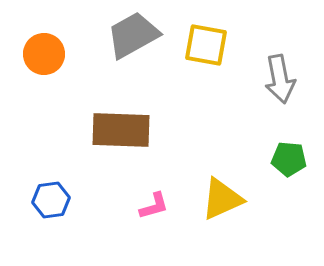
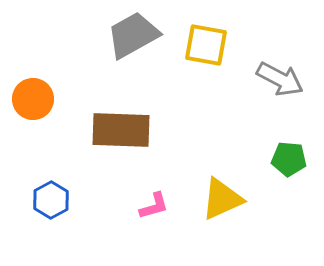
orange circle: moved 11 px left, 45 px down
gray arrow: rotated 51 degrees counterclockwise
blue hexagon: rotated 21 degrees counterclockwise
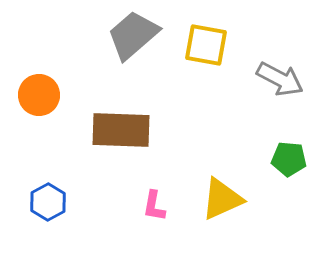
gray trapezoid: rotated 12 degrees counterclockwise
orange circle: moved 6 px right, 4 px up
blue hexagon: moved 3 px left, 2 px down
pink L-shape: rotated 116 degrees clockwise
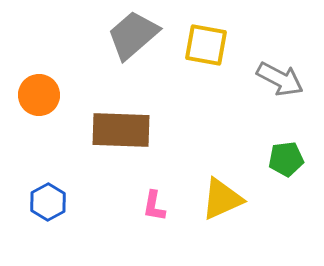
green pentagon: moved 3 px left; rotated 12 degrees counterclockwise
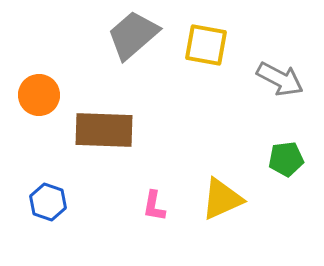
brown rectangle: moved 17 px left
blue hexagon: rotated 12 degrees counterclockwise
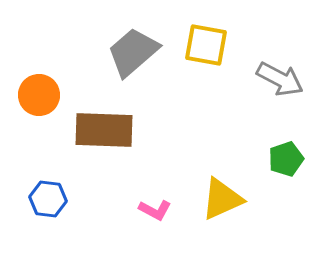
gray trapezoid: moved 17 px down
green pentagon: rotated 12 degrees counterclockwise
blue hexagon: moved 3 px up; rotated 12 degrees counterclockwise
pink L-shape: moved 1 px right, 4 px down; rotated 72 degrees counterclockwise
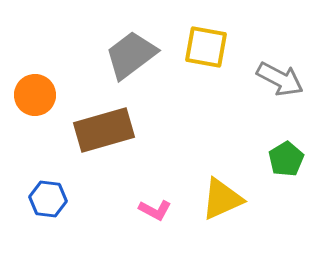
yellow square: moved 2 px down
gray trapezoid: moved 2 px left, 3 px down; rotated 4 degrees clockwise
orange circle: moved 4 px left
brown rectangle: rotated 18 degrees counterclockwise
green pentagon: rotated 12 degrees counterclockwise
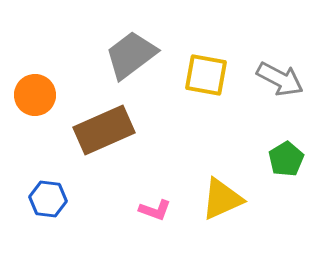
yellow square: moved 28 px down
brown rectangle: rotated 8 degrees counterclockwise
pink L-shape: rotated 8 degrees counterclockwise
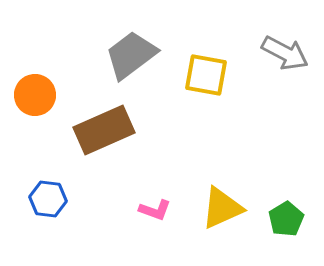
gray arrow: moved 5 px right, 26 px up
green pentagon: moved 60 px down
yellow triangle: moved 9 px down
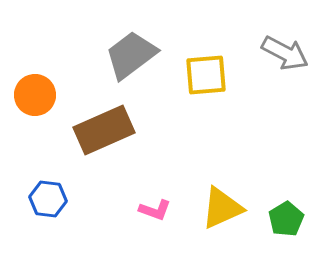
yellow square: rotated 15 degrees counterclockwise
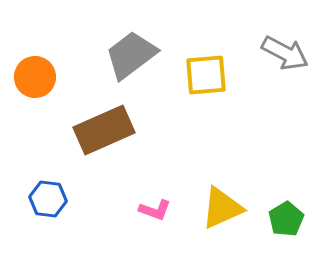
orange circle: moved 18 px up
